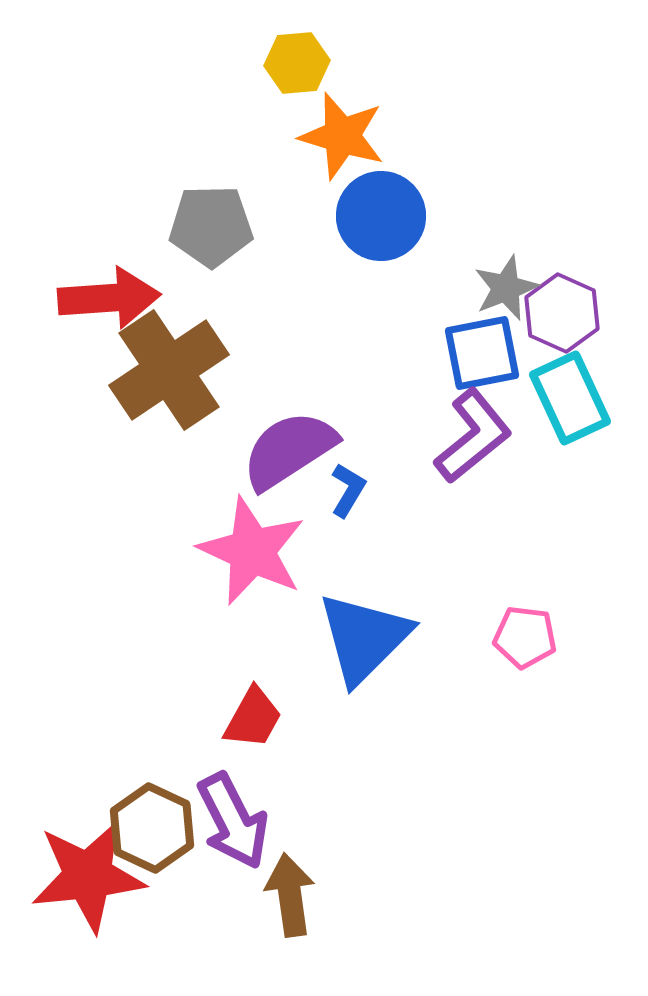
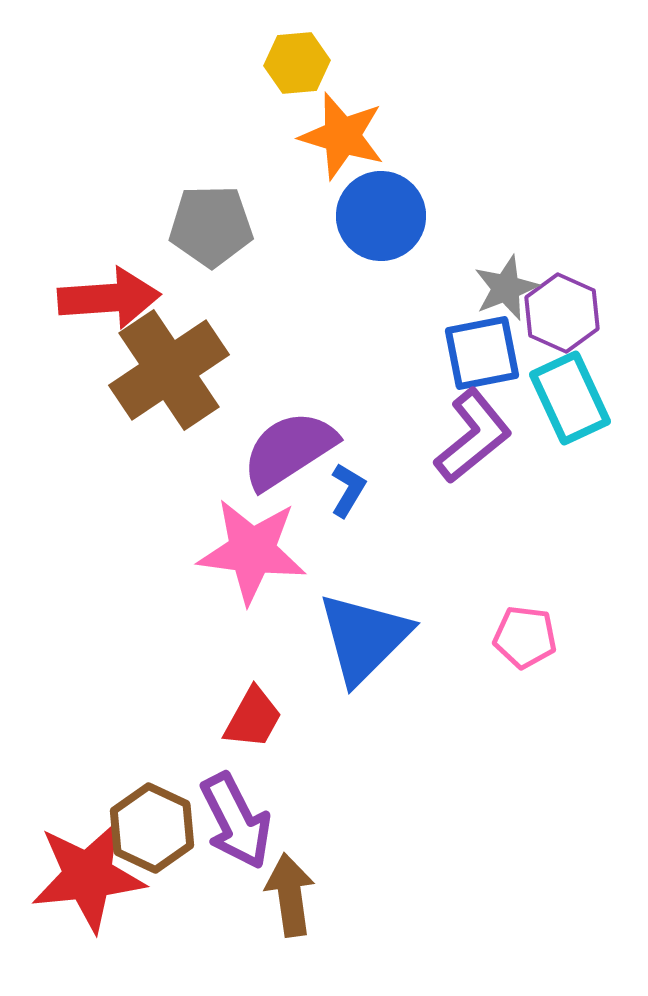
pink star: rotated 18 degrees counterclockwise
purple arrow: moved 3 px right
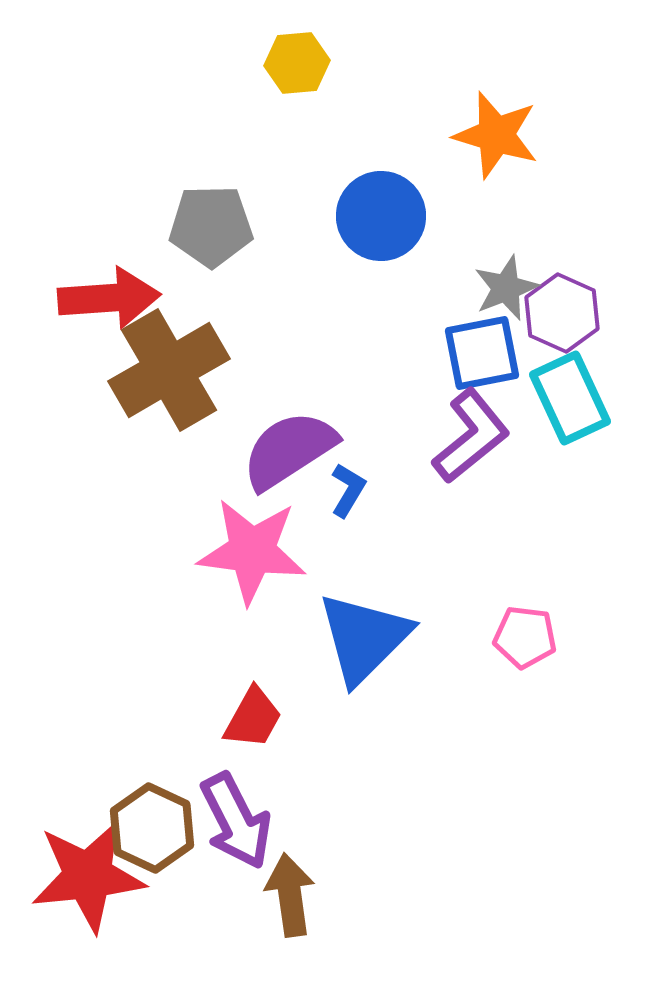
orange star: moved 154 px right, 1 px up
brown cross: rotated 4 degrees clockwise
purple L-shape: moved 2 px left
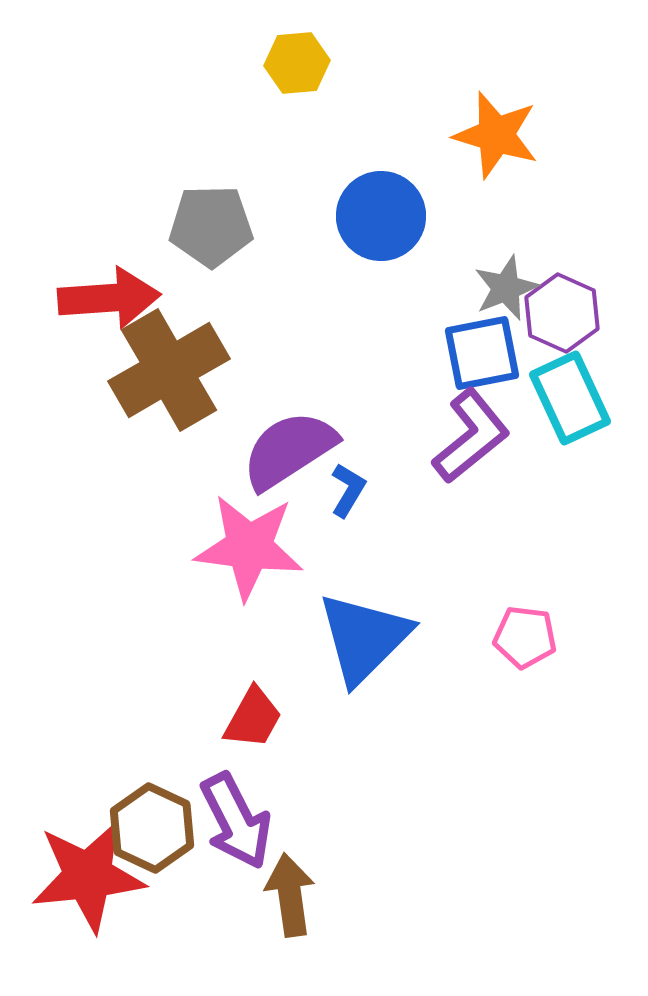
pink star: moved 3 px left, 4 px up
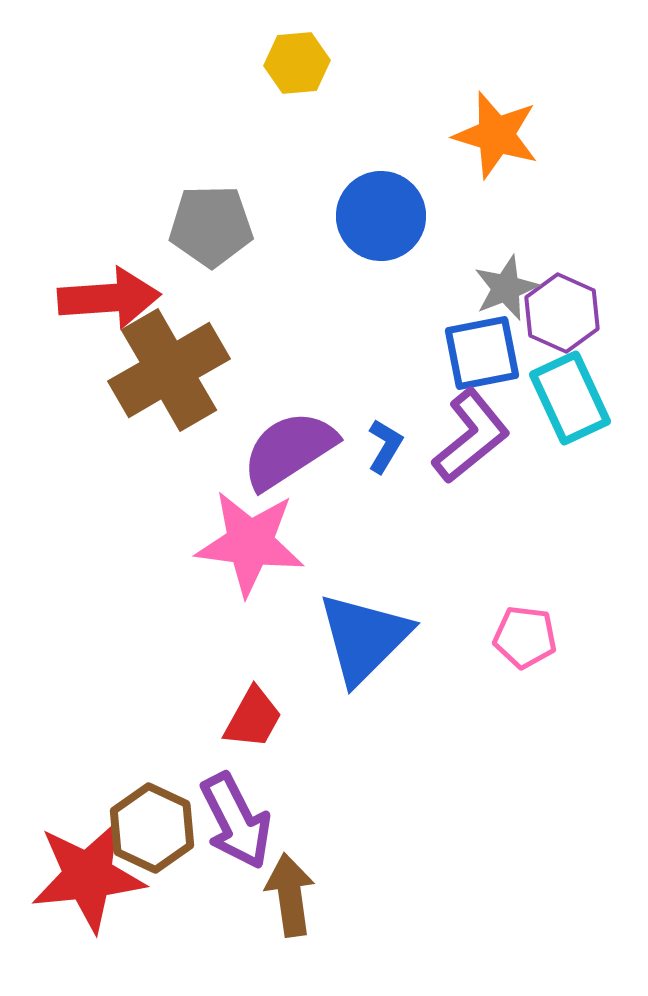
blue L-shape: moved 37 px right, 44 px up
pink star: moved 1 px right, 4 px up
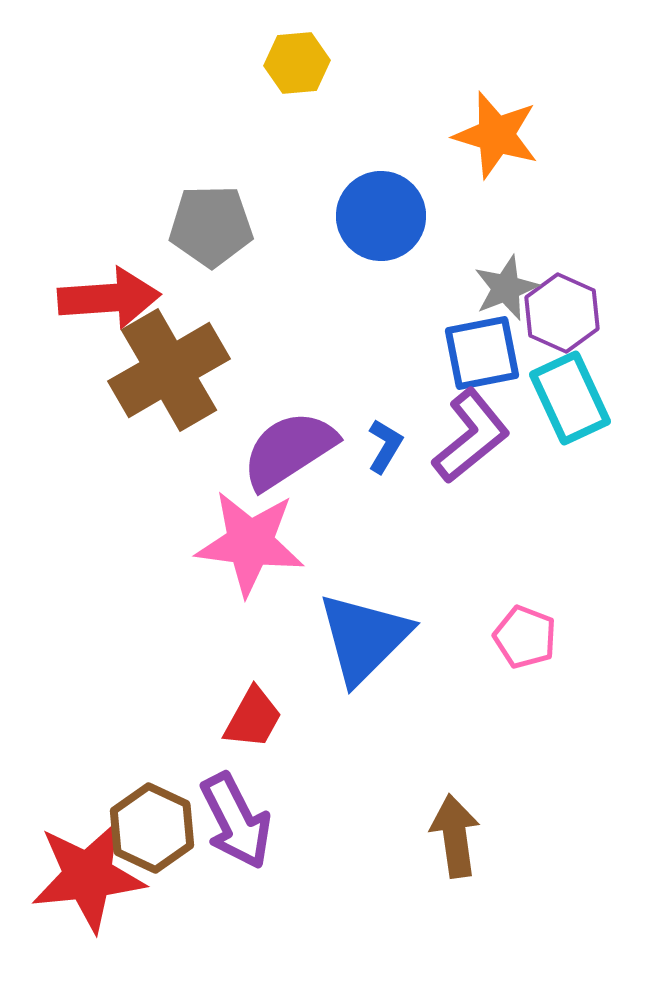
pink pentagon: rotated 14 degrees clockwise
brown arrow: moved 165 px right, 59 px up
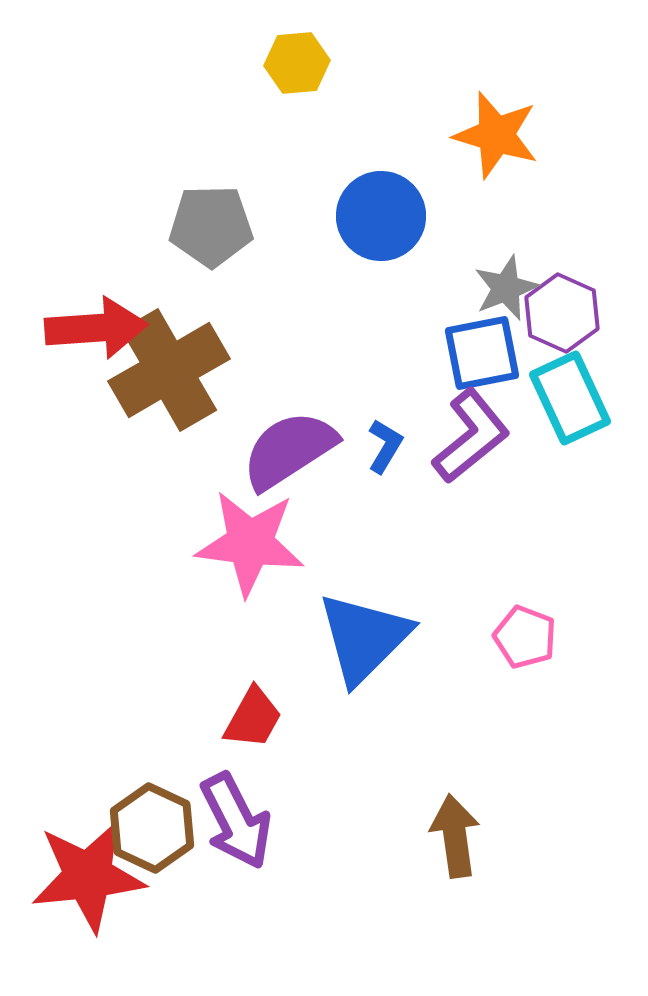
red arrow: moved 13 px left, 30 px down
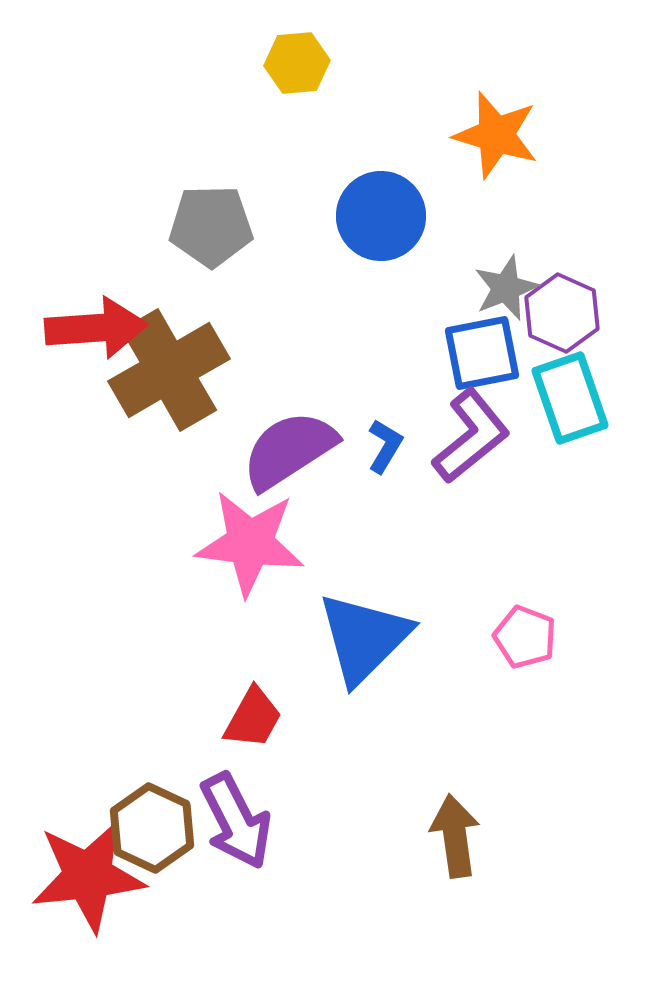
cyan rectangle: rotated 6 degrees clockwise
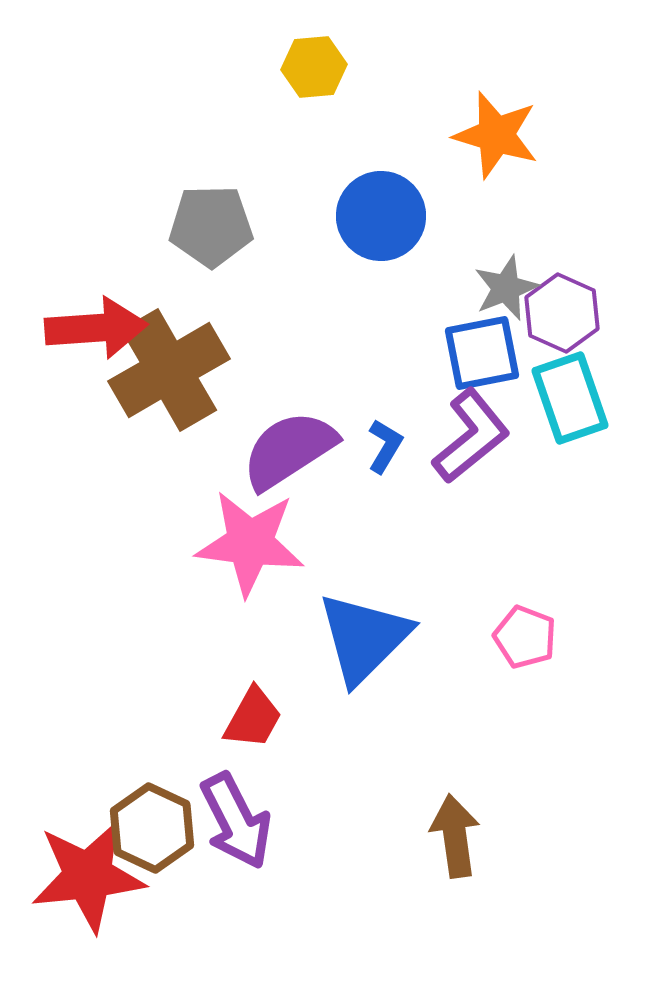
yellow hexagon: moved 17 px right, 4 px down
